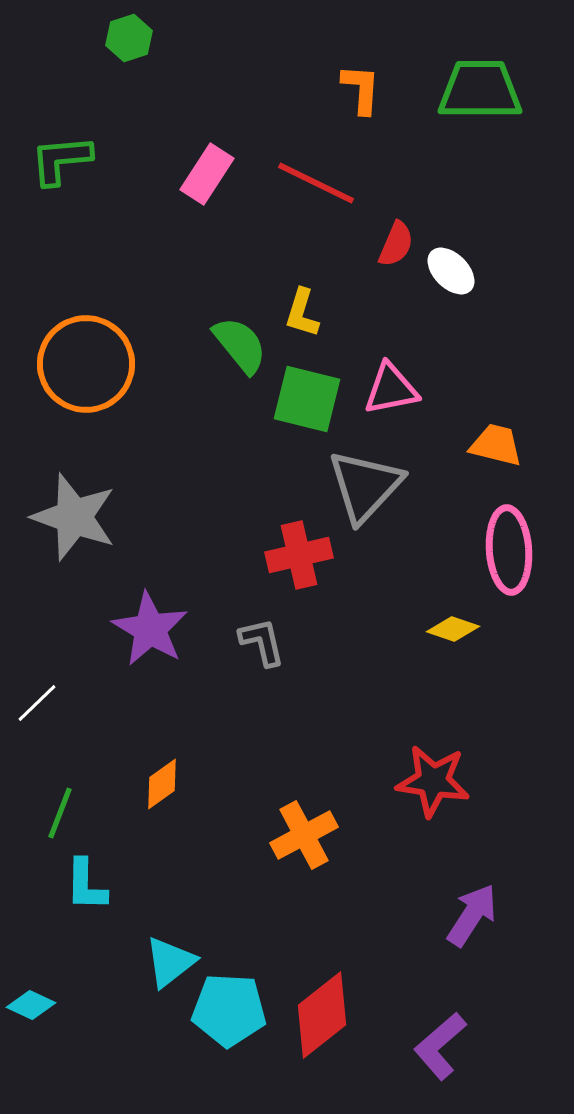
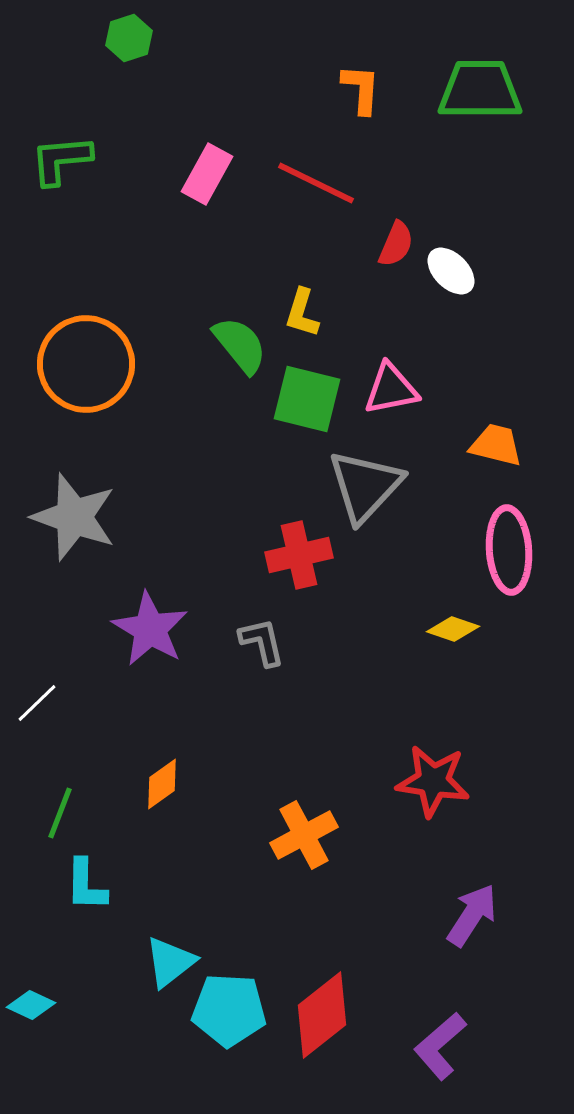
pink rectangle: rotated 4 degrees counterclockwise
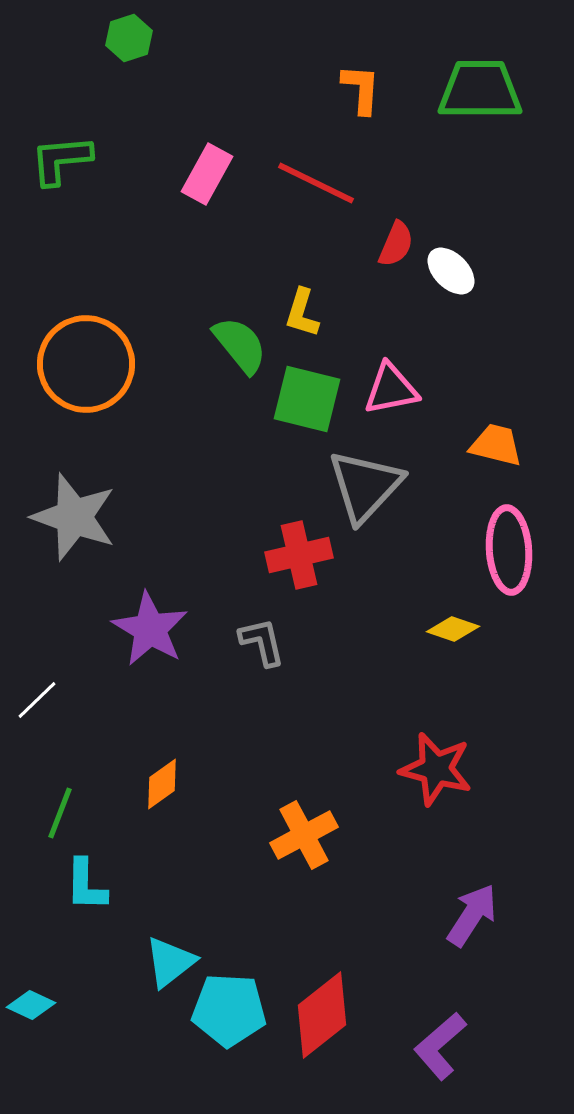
white line: moved 3 px up
red star: moved 3 px right, 12 px up; rotated 6 degrees clockwise
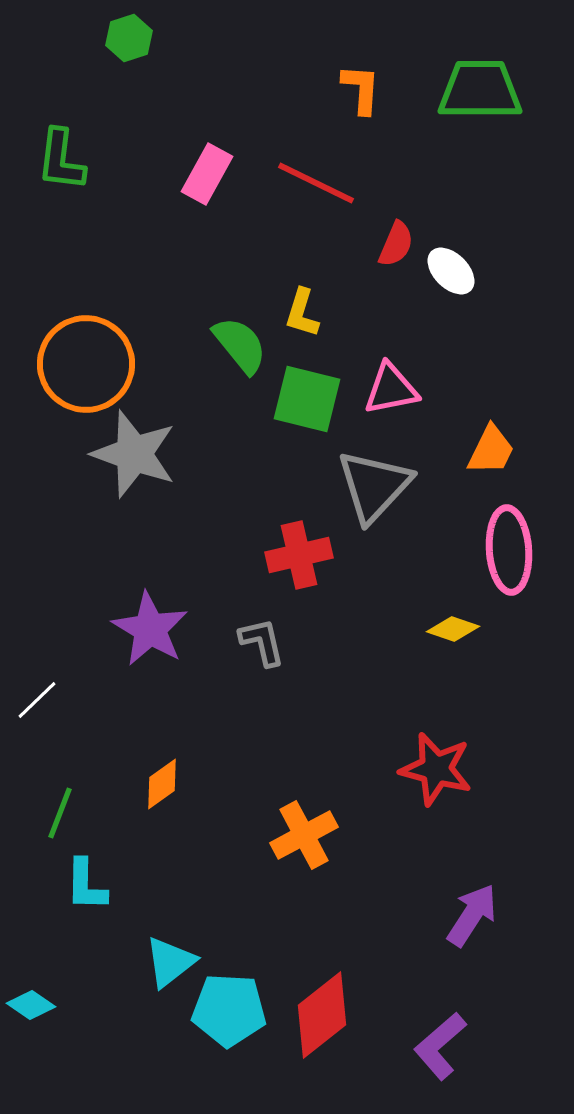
green L-shape: rotated 78 degrees counterclockwise
orange trapezoid: moved 5 px left, 5 px down; rotated 102 degrees clockwise
gray triangle: moved 9 px right
gray star: moved 60 px right, 63 px up
cyan diamond: rotated 9 degrees clockwise
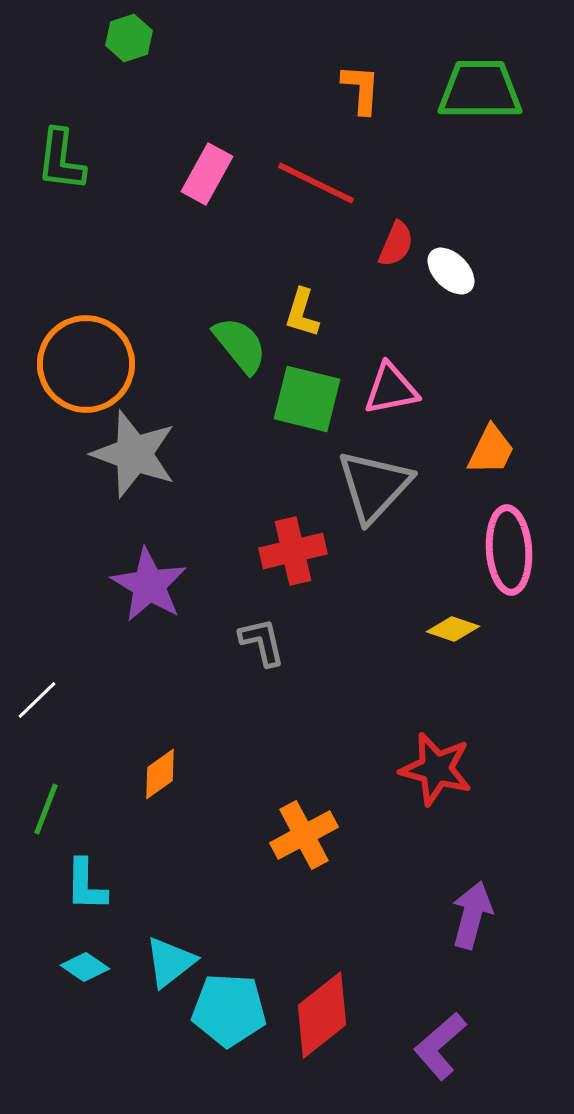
red cross: moved 6 px left, 4 px up
purple star: moved 1 px left, 44 px up
orange diamond: moved 2 px left, 10 px up
green line: moved 14 px left, 4 px up
purple arrow: rotated 18 degrees counterclockwise
cyan diamond: moved 54 px right, 38 px up
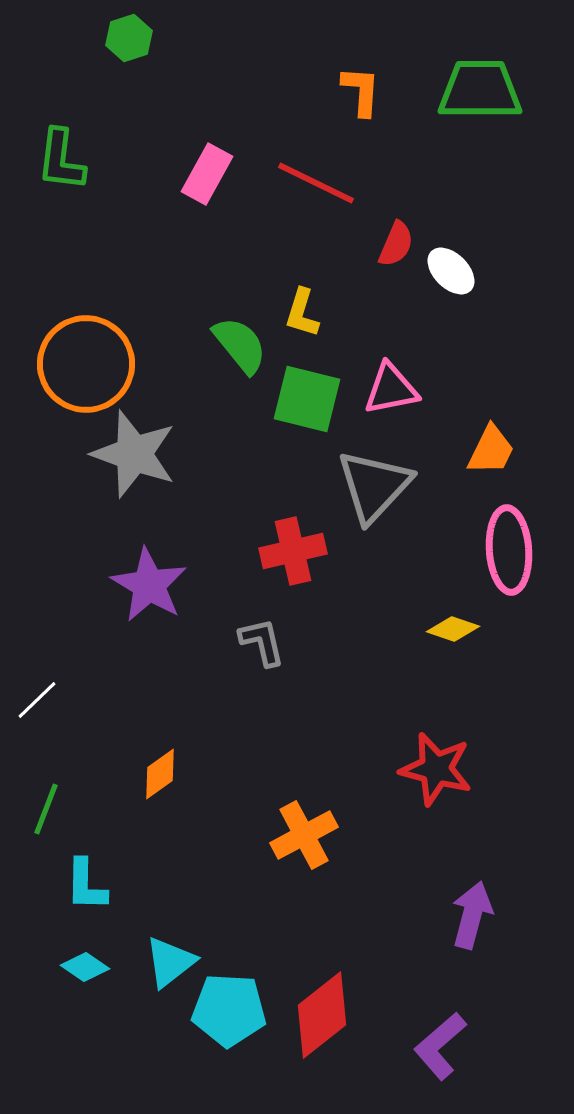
orange L-shape: moved 2 px down
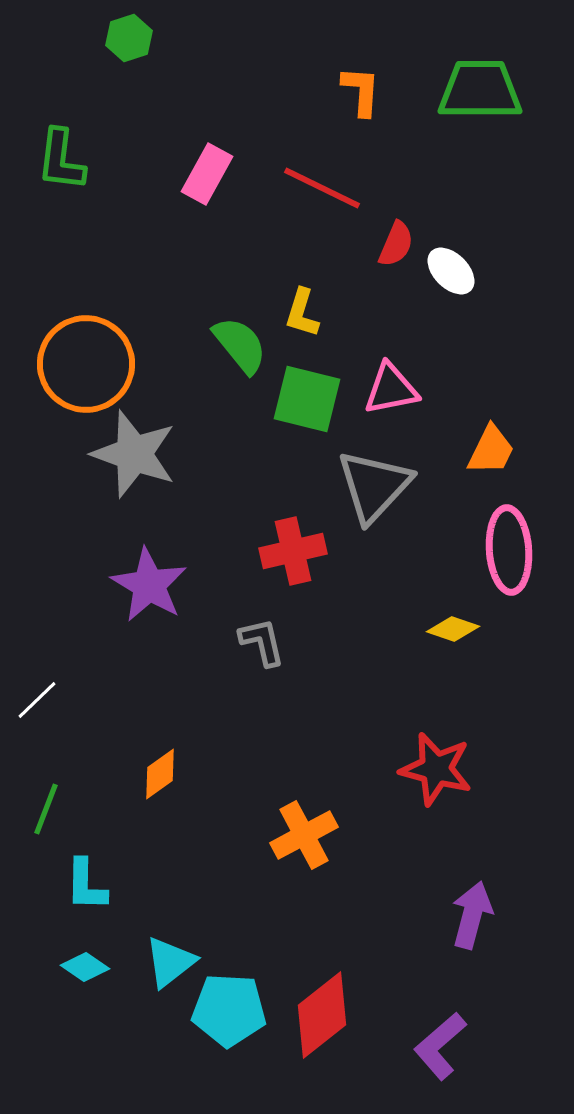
red line: moved 6 px right, 5 px down
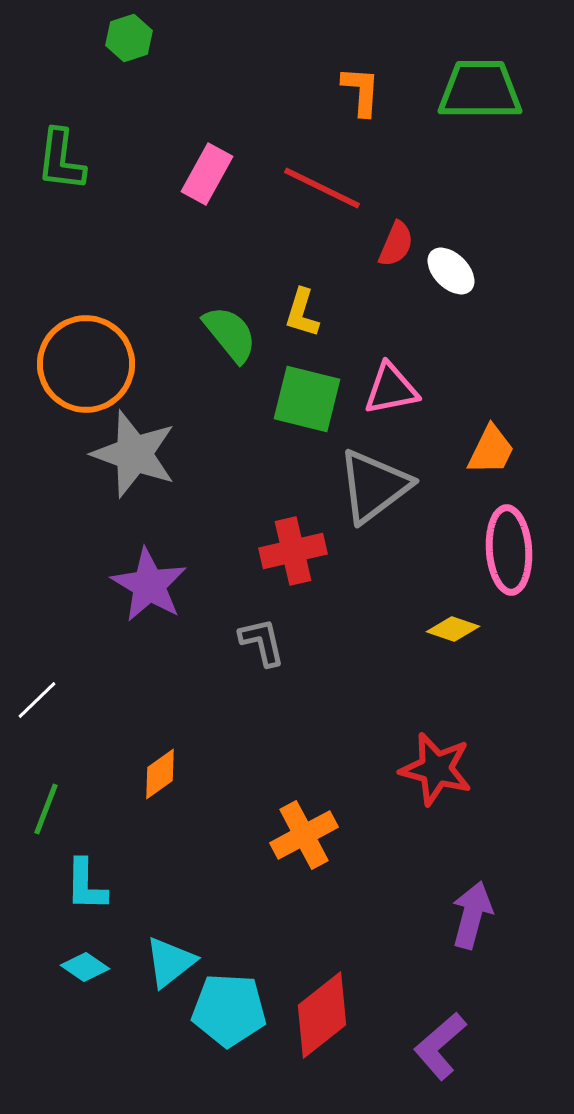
green semicircle: moved 10 px left, 11 px up
gray triangle: rotated 10 degrees clockwise
